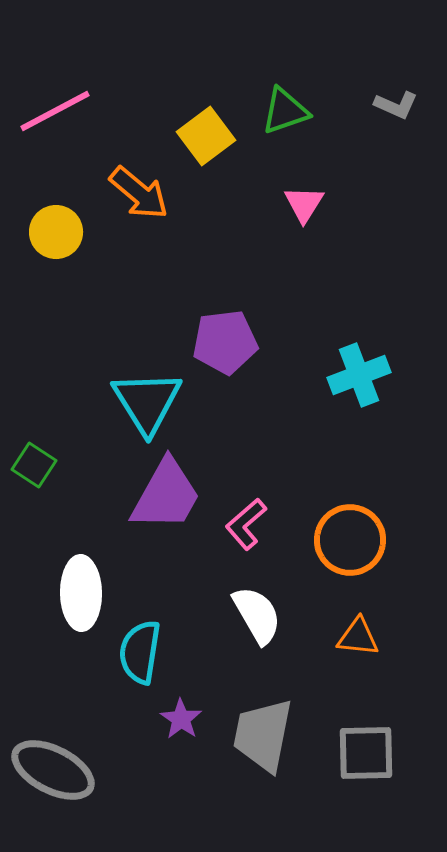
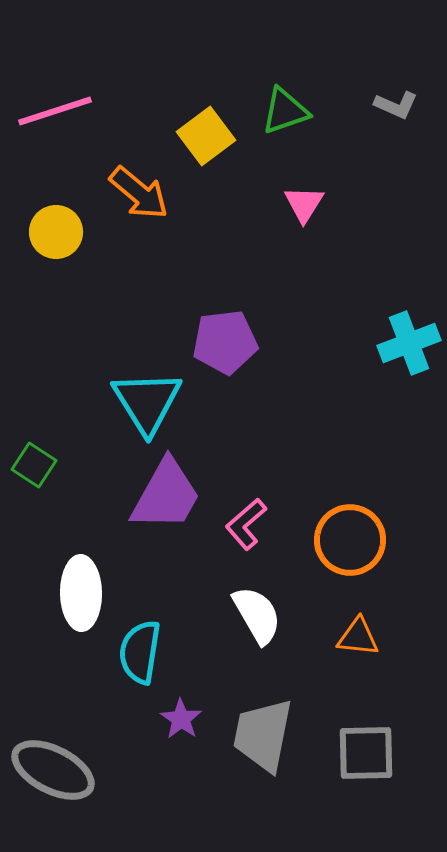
pink line: rotated 10 degrees clockwise
cyan cross: moved 50 px right, 32 px up
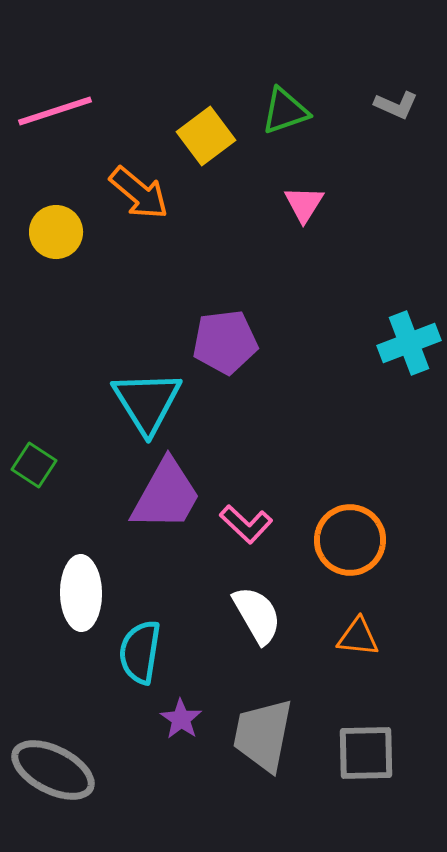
pink L-shape: rotated 96 degrees counterclockwise
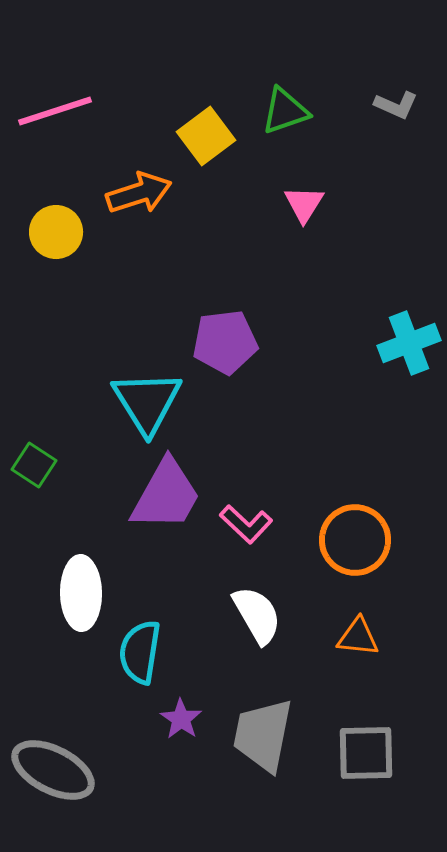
orange arrow: rotated 58 degrees counterclockwise
orange circle: moved 5 px right
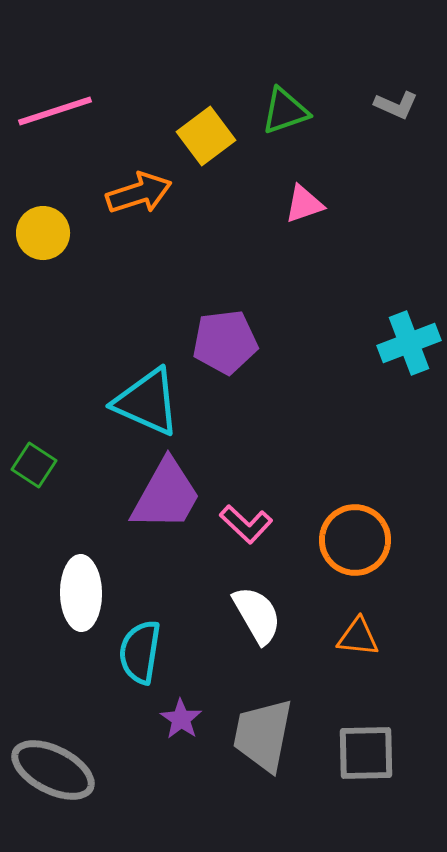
pink triangle: rotated 39 degrees clockwise
yellow circle: moved 13 px left, 1 px down
cyan triangle: rotated 34 degrees counterclockwise
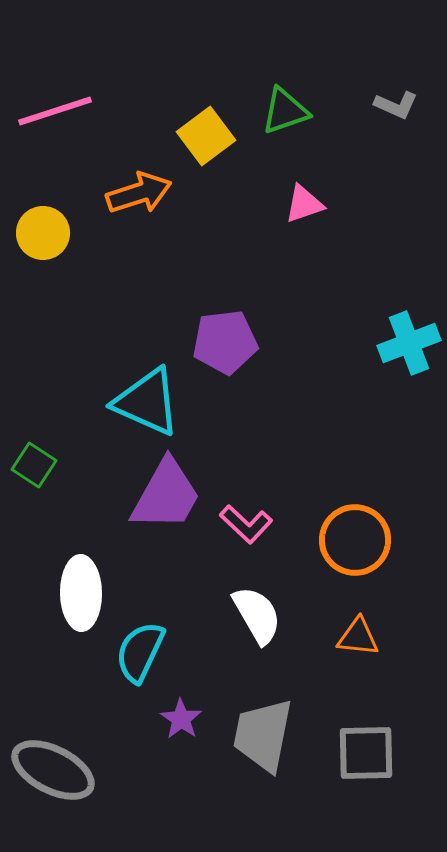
cyan semicircle: rotated 16 degrees clockwise
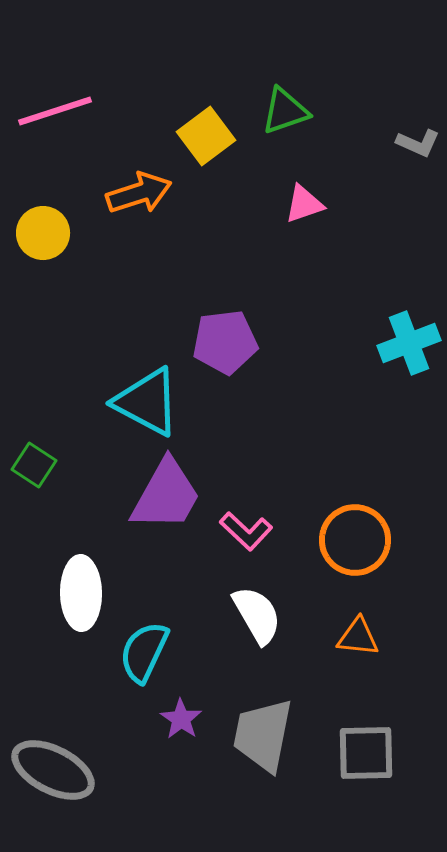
gray L-shape: moved 22 px right, 38 px down
cyan triangle: rotated 4 degrees clockwise
pink L-shape: moved 7 px down
cyan semicircle: moved 4 px right
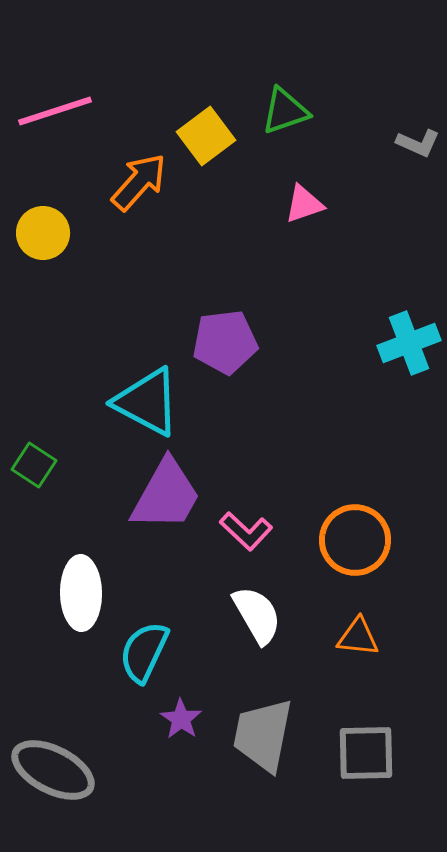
orange arrow: moved 11 px up; rotated 30 degrees counterclockwise
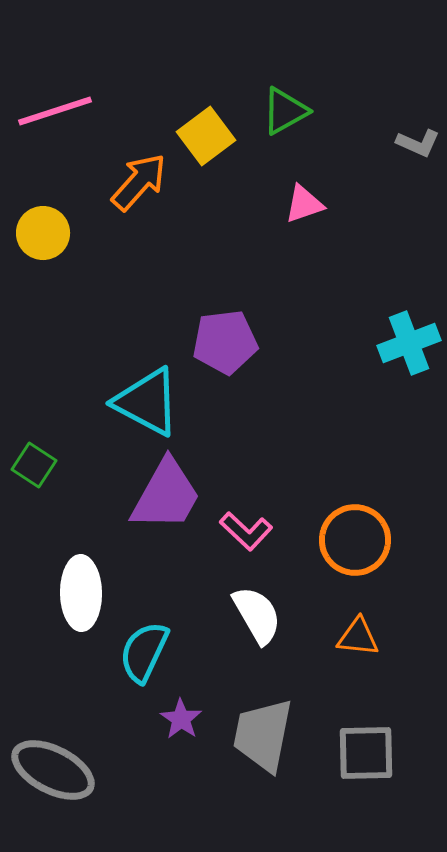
green triangle: rotated 10 degrees counterclockwise
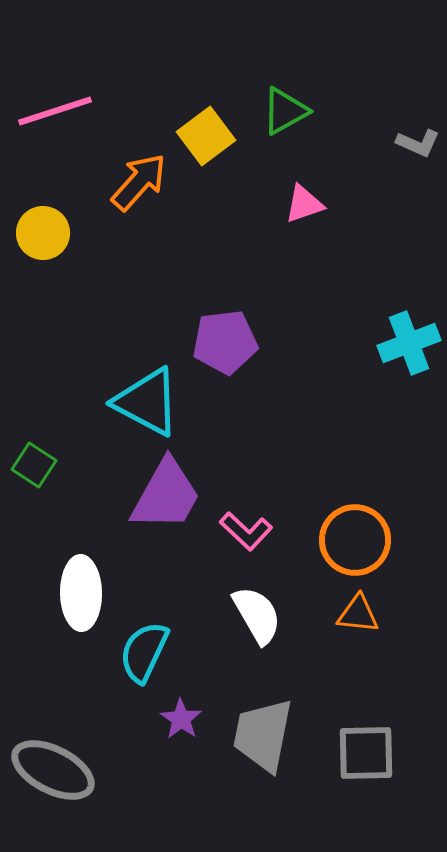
orange triangle: moved 23 px up
